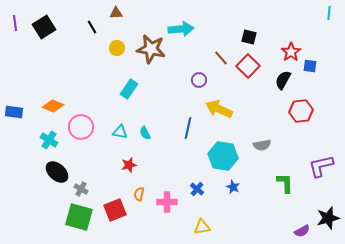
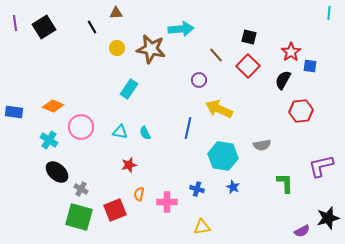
brown line at (221, 58): moved 5 px left, 3 px up
blue cross at (197, 189): rotated 24 degrees counterclockwise
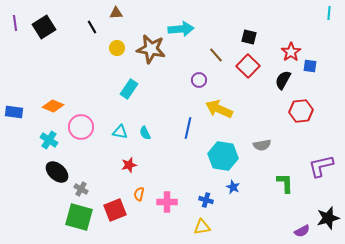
blue cross at (197, 189): moved 9 px right, 11 px down
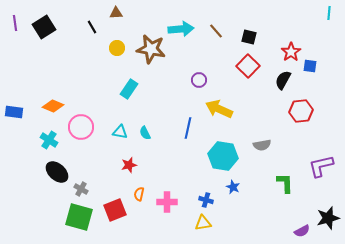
brown line at (216, 55): moved 24 px up
yellow triangle at (202, 227): moved 1 px right, 4 px up
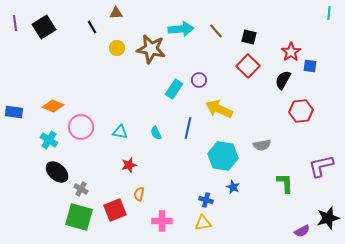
cyan rectangle at (129, 89): moved 45 px right
cyan semicircle at (145, 133): moved 11 px right
pink cross at (167, 202): moved 5 px left, 19 px down
